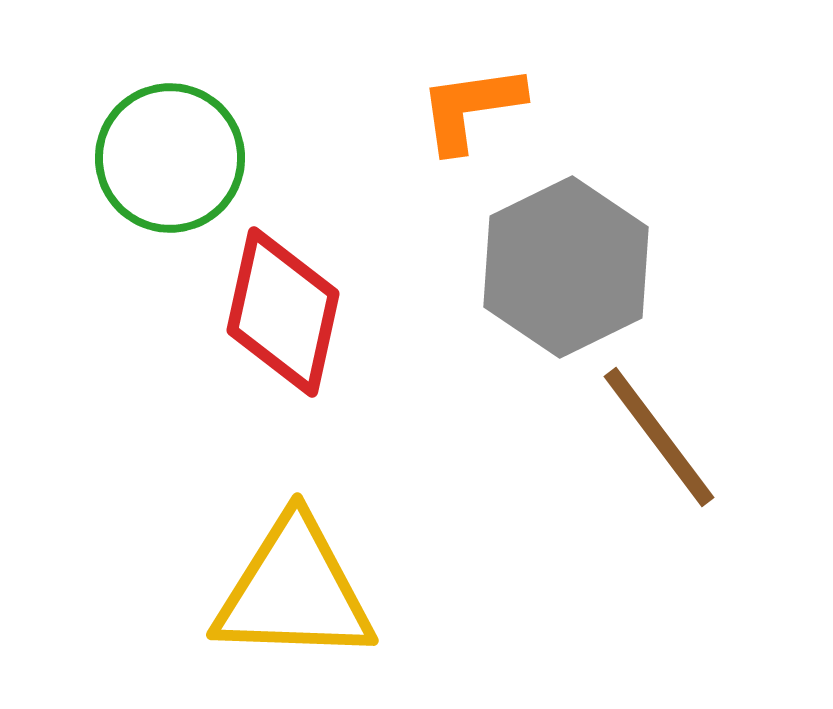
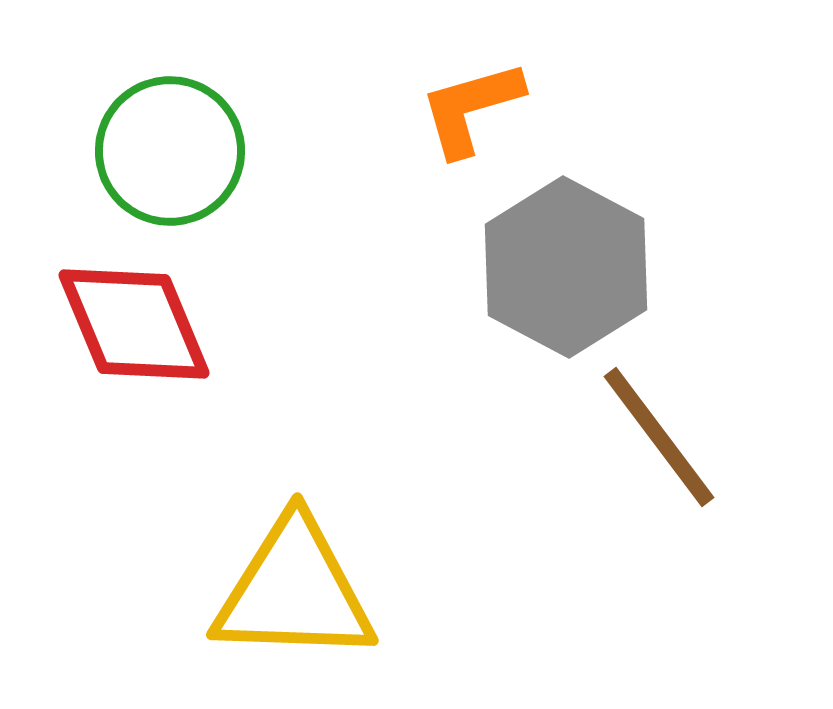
orange L-shape: rotated 8 degrees counterclockwise
green circle: moved 7 px up
gray hexagon: rotated 6 degrees counterclockwise
red diamond: moved 149 px left, 12 px down; rotated 35 degrees counterclockwise
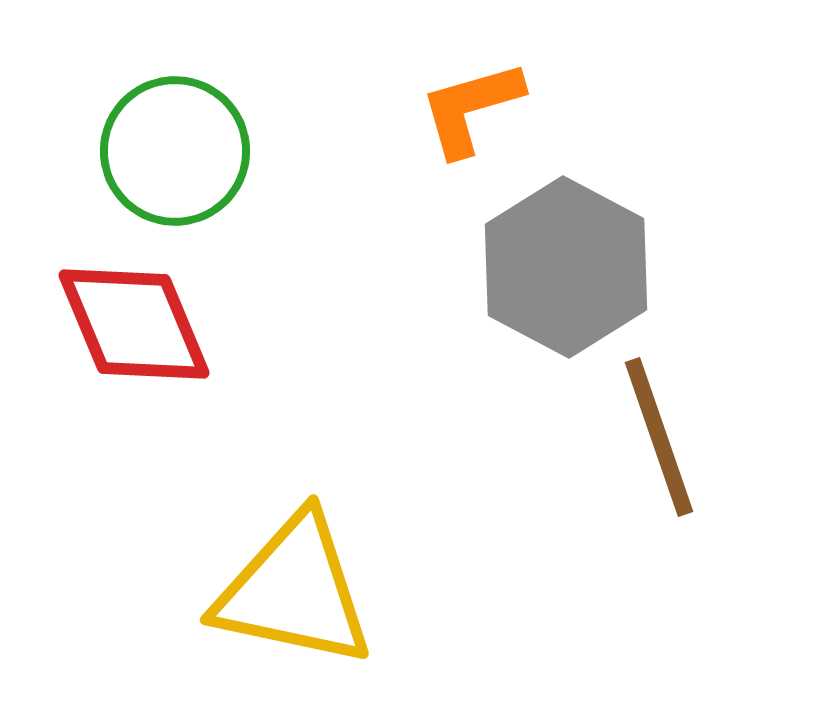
green circle: moved 5 px right
brown line: rotated 18 degrees clockwise
yellow triangle: rotated 10 degrees clockwise
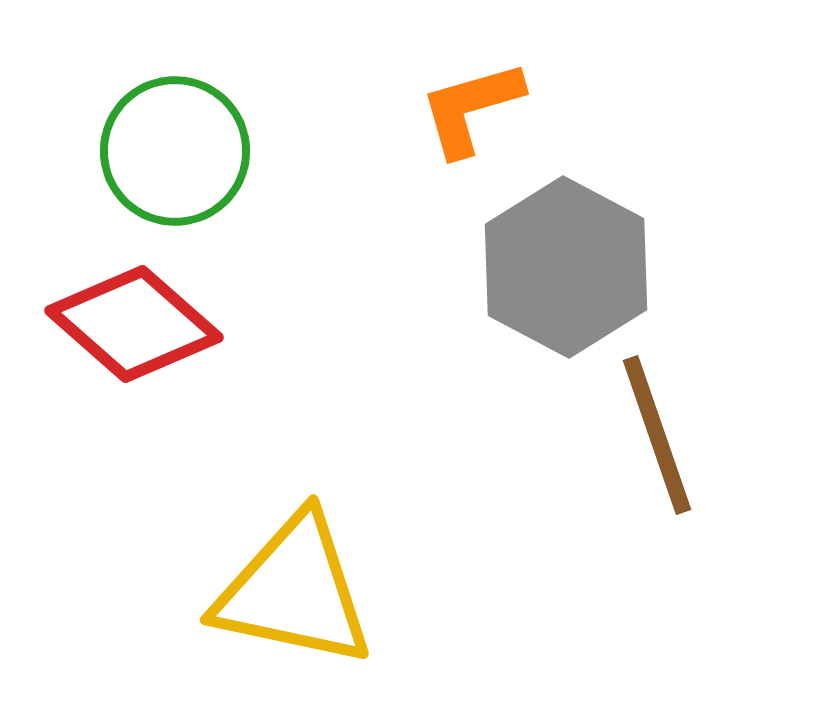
red diamond: rotated 26 degrees counterclockwise
brown line: moved 2 px left, 2 px up
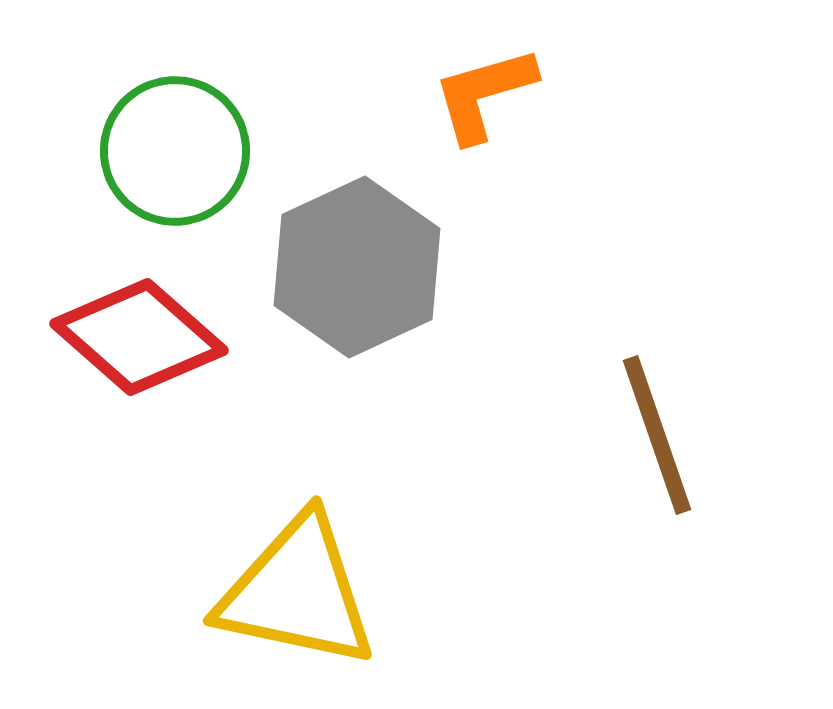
orange L-shape: moved 13 px right, 14 px up
gray hexagon: moved 209 px left; rotated 7 degrees clockwise
red diamond: moved 5 px right, 13 px down
yellow triangle: moved 3 px right, 1 px down
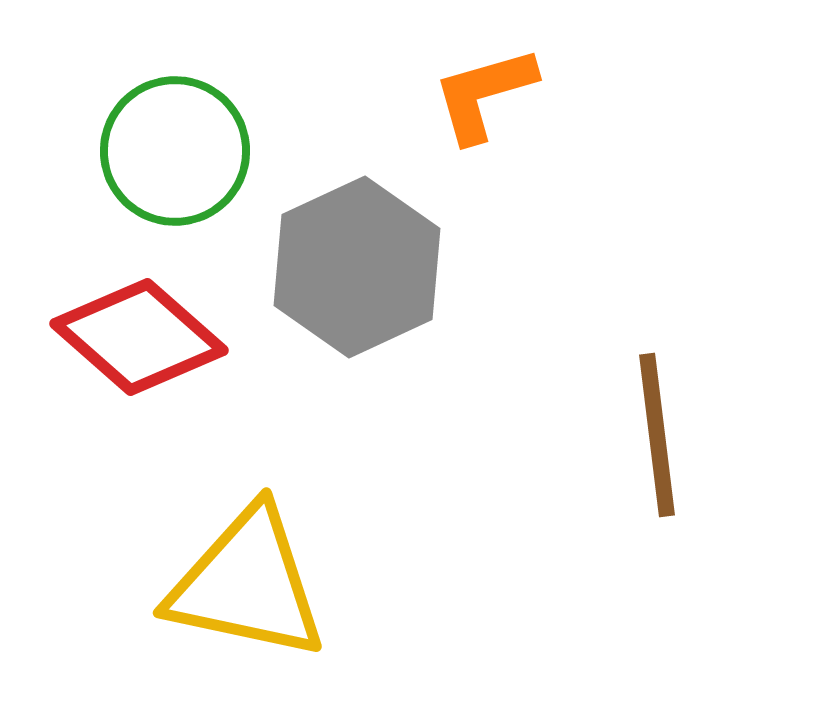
brown line: rotated 12 degrees clockwise
yellow triangle: moved 50 px left, 8 px up
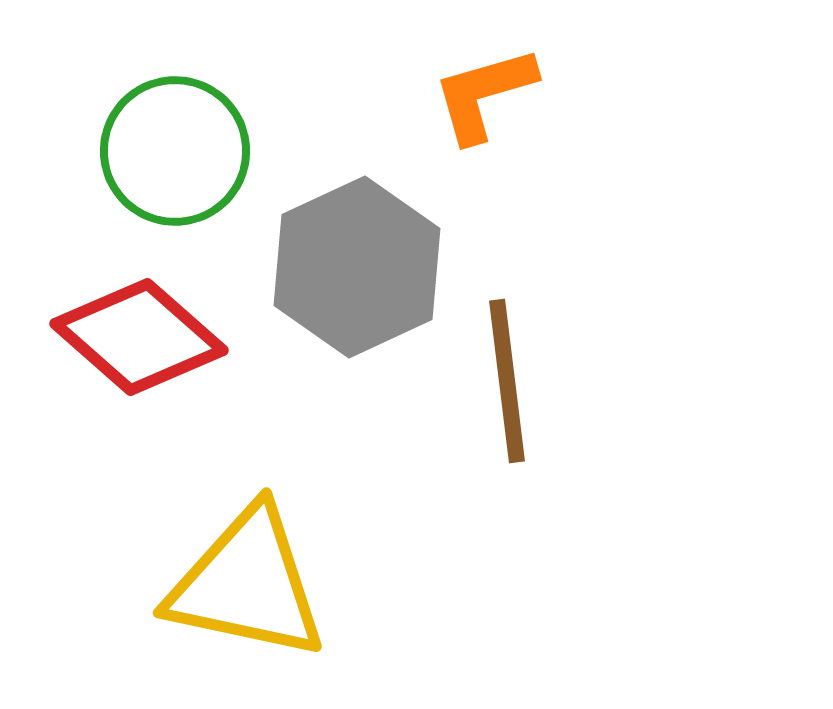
brown line: moved 150 px left, 54 px up
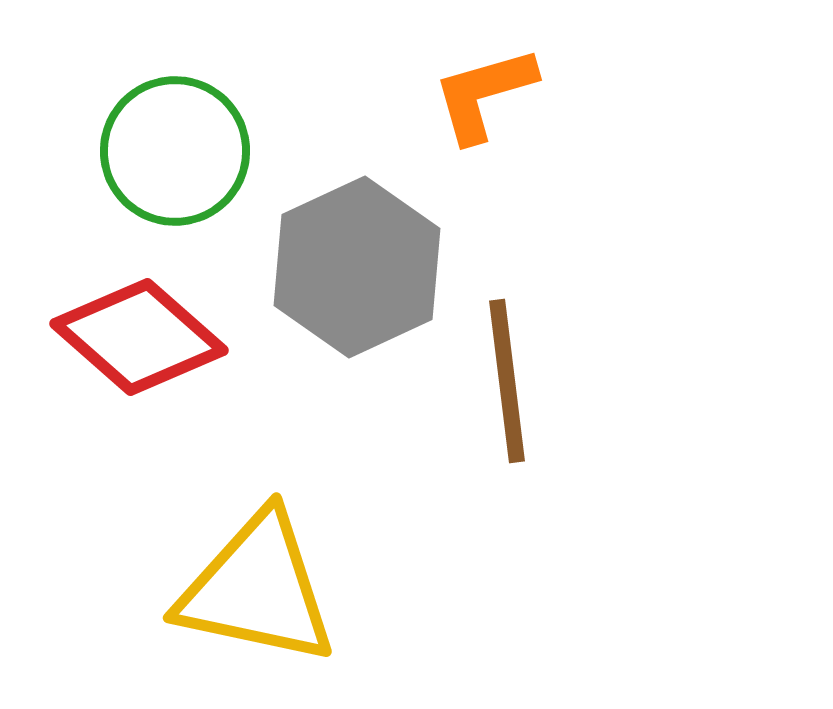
yellow triangle: moved 10 px right, 5 px down
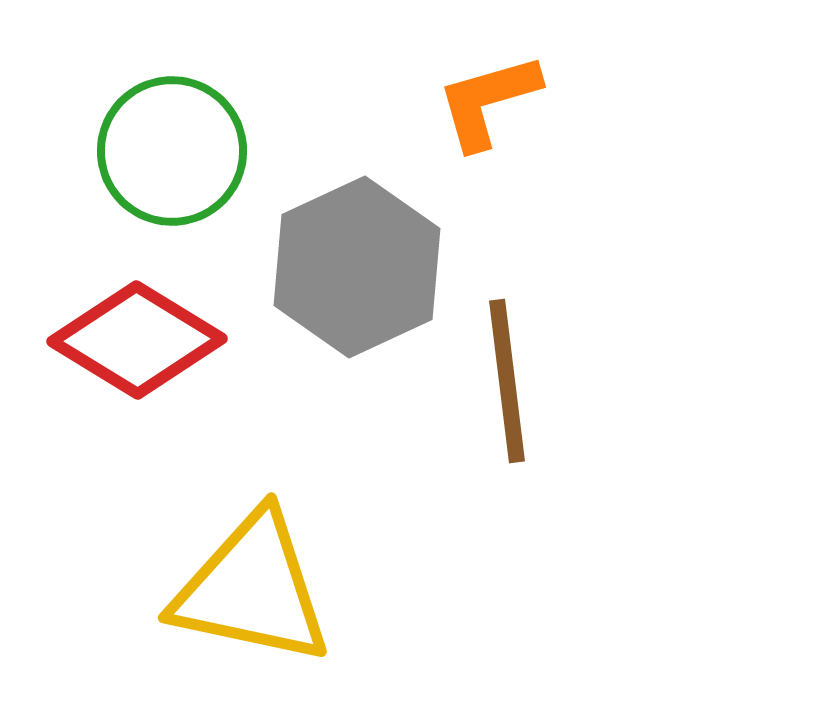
orange L-shape: moved 4 px right, 7 px down
green circle: moved 3 px left
red diamond: moved 2 px left, 3 px down; rotated 10 degrees counterclockwise
yellow triangle: moved 5 px left
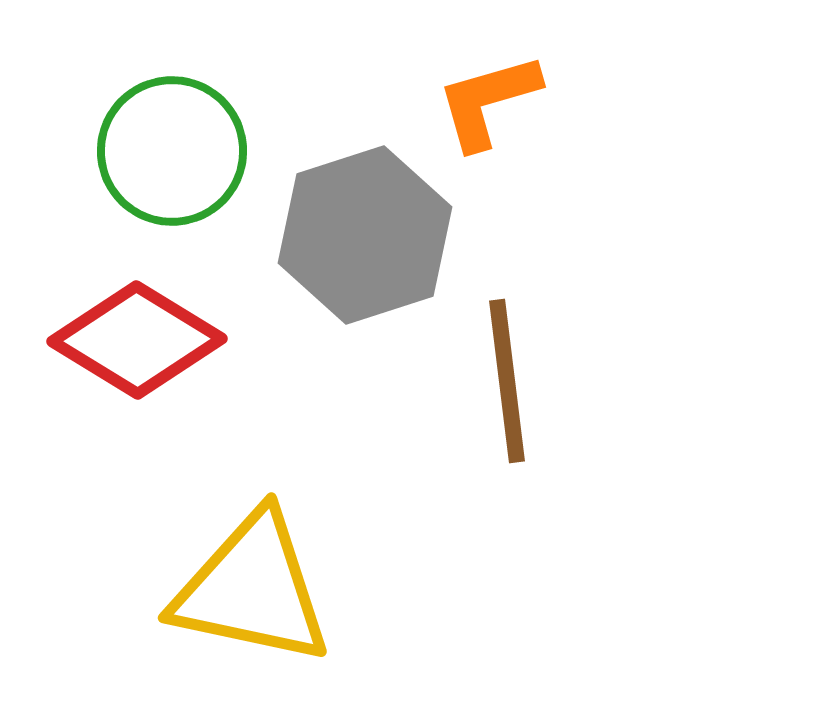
gray hexagon: moved 8 px right, 32 px up; rotated 7 degrees clockwise
